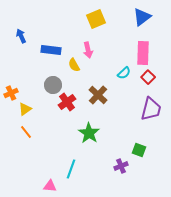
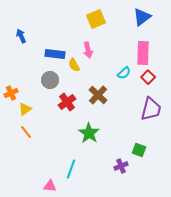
blue rectangle: moved 4 px right, 4 px down
gray circle: moved 3 px left, 5 px up
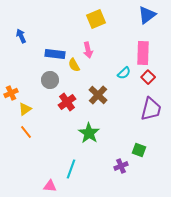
blue triangle: moved 5 px right, 2 px up
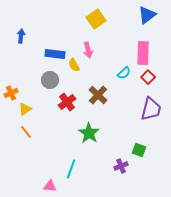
yellow square: rotated 12 degrees counterclockwise
blue arrow: rotated 32 degrees clockwise
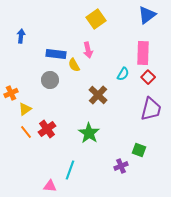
blue rectangle: moved 1 px right
cyan semicircle: moved 1 px left, 1 px down; rotated 16 degrees counterclockwise
red cross: moved 20 px left, 27 px down
cyan line: moved 1 px left, 1 px down
